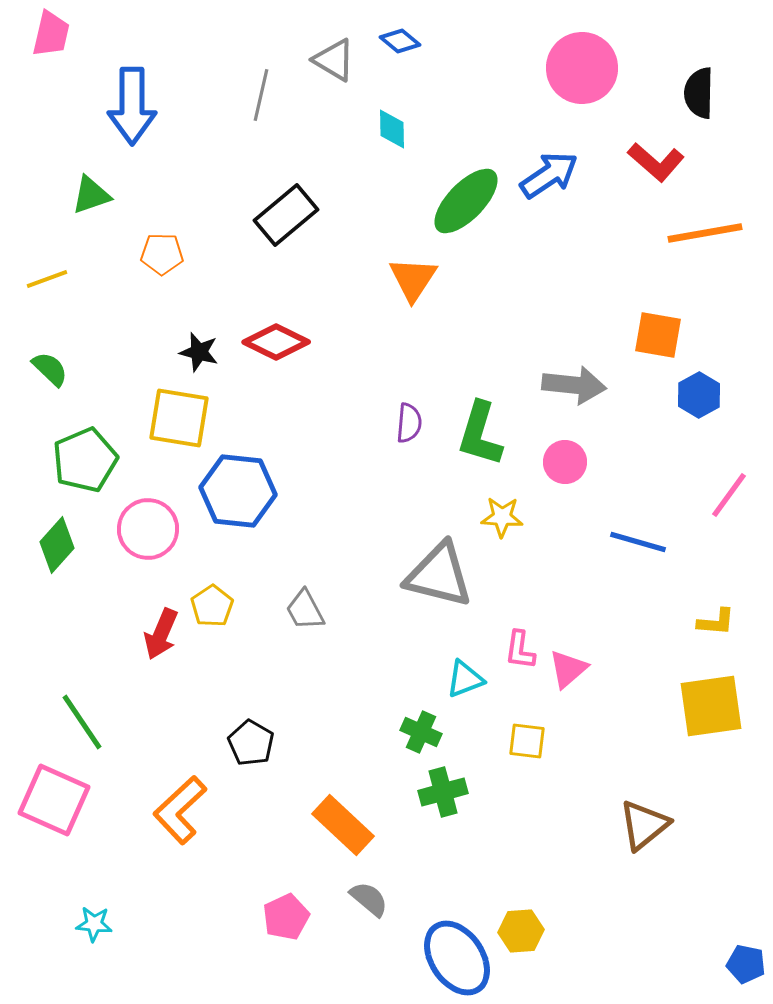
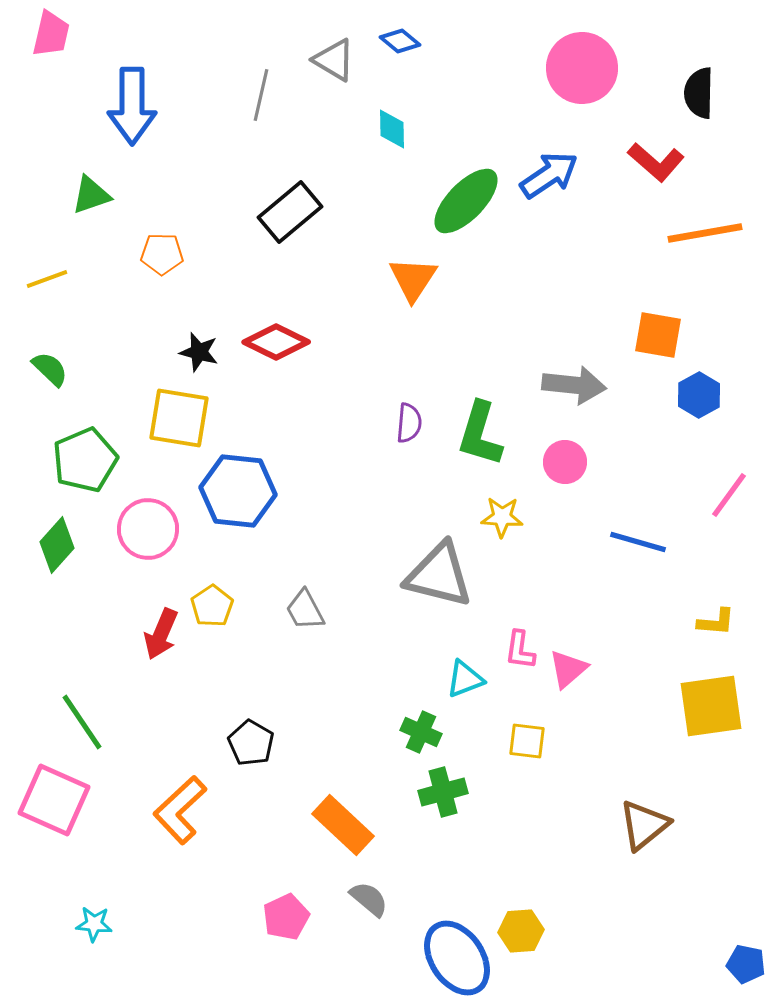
black rectangle at (286, 215): moved 4 px right, 3 px up
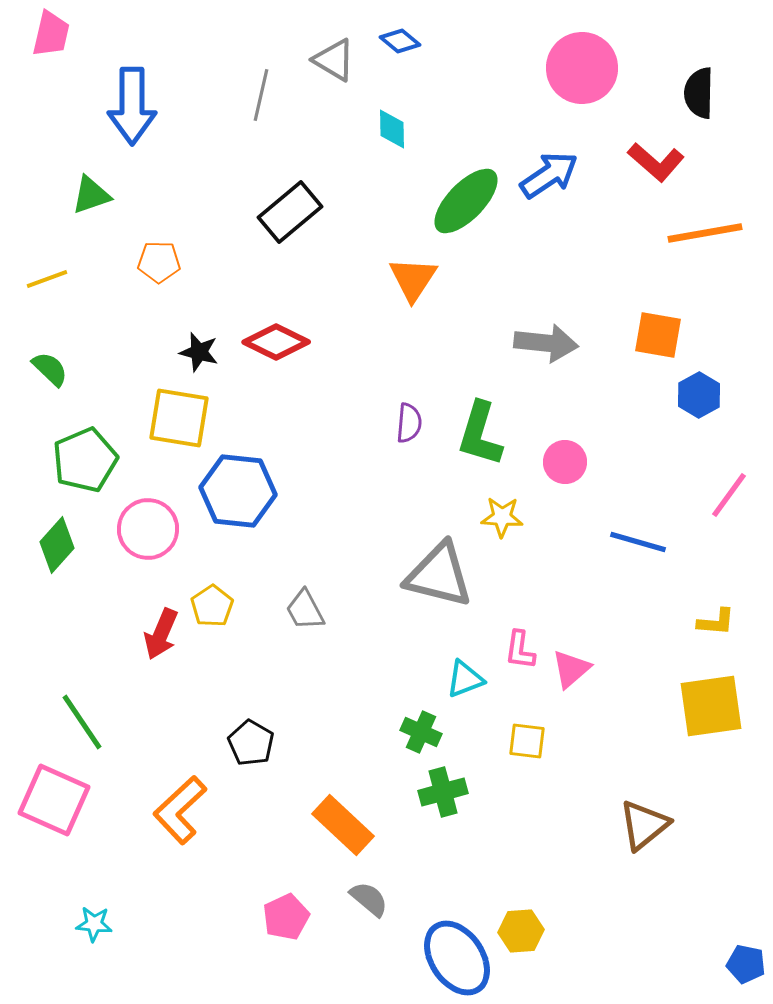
orange pentagon at (162, 254): moved 3 px left, 8 px down
gray arrow at (574, 385): moved 28 px left, 42 px up
pink triangle at (568, 669): moved 3 px right
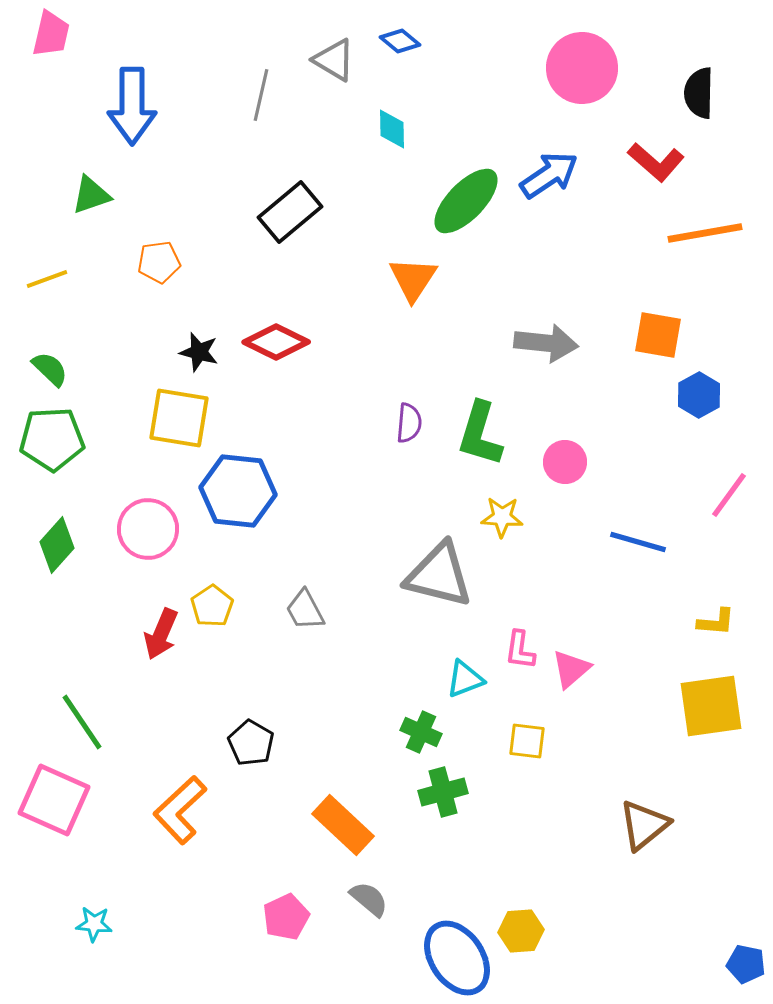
orange pentagon at (159, 262): rotated 9 degrees counterclockwise
green pentagon at (85, 460): moved 33 px left, 21 px up; rotated 20 degrees clockwise
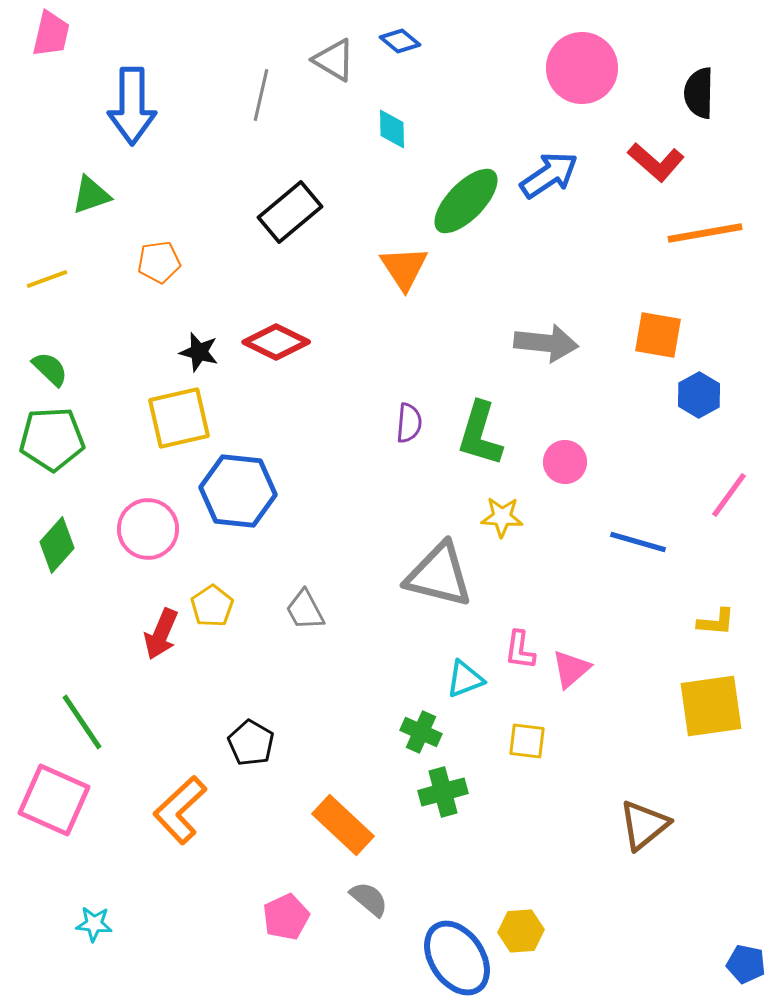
orange triangle at (413, 279): moved 9 px left, 11 px up; rotated 6 degrees counterclockwise
yellow square at (179, 418): rotated 22 degrees counterclockwise
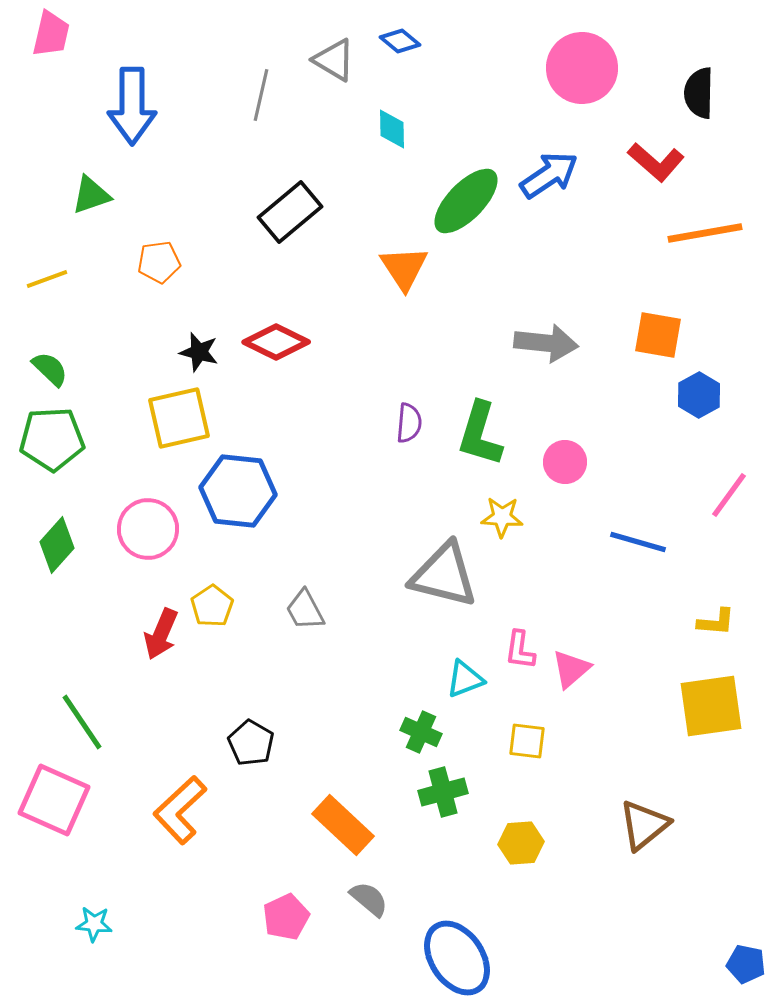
gray triangle at (439, 575): moved 5 px right
yellow hexagon at (521, 931): moved 88 px up
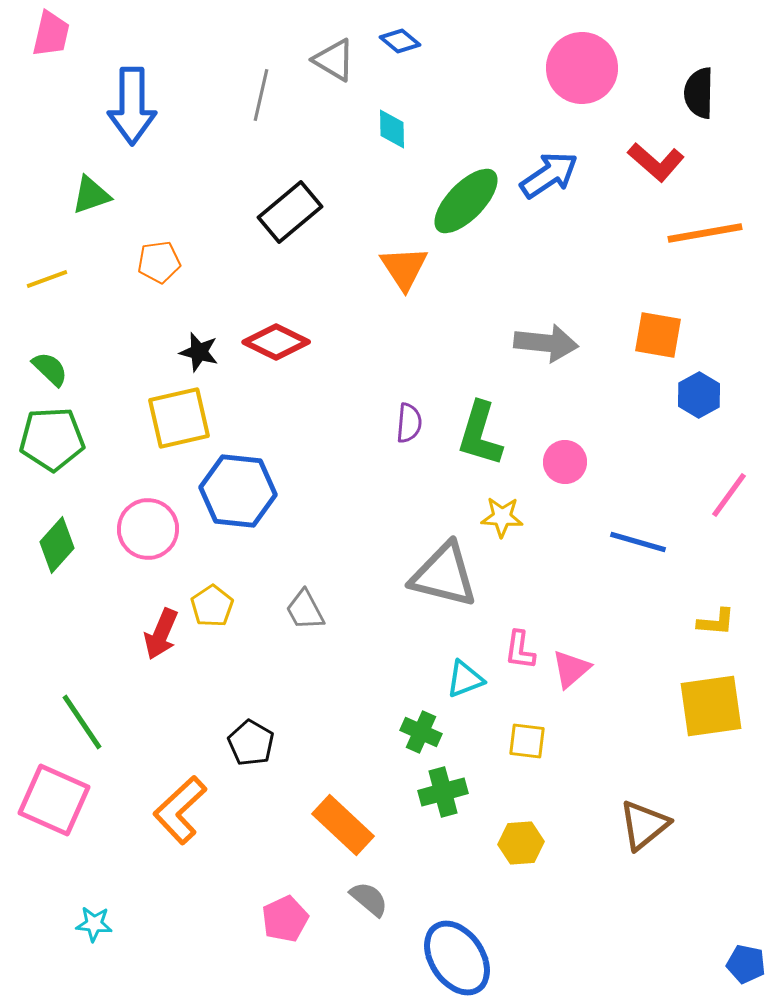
pink pentagon at (286, 917): moved 1 px left, 2 px down
